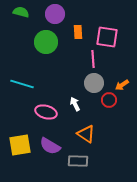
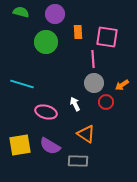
red circle: moved 3 px left, 2 px down
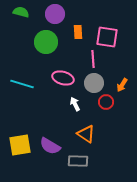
orange arrow: rotated 24 degrees counterclockwise
pink ellipse: moved 17 px right, 34 px up
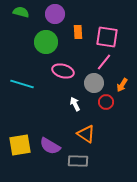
pink line: moved 11 px right, 3 px down; rotated 42 degrees clockwise
pink ellipse: moved 7 px up
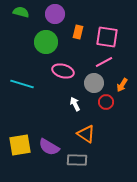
orange rectangle: rotated 16 degrees clockwise
pink line: rotated 24 degrees clockwise
purple semicircle: moved 1 px left, 1 px down
gray rectangle: moved 1 px left, 1 px up
